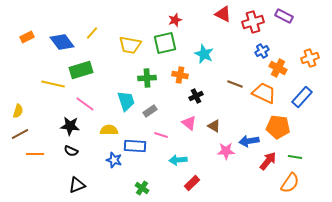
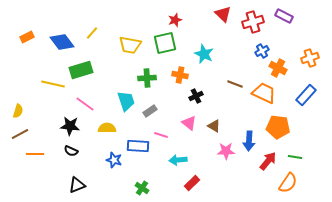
red triangle at (223, 14): rotated 18 degrees clockwise
blue rectangle at (302, 97): moved 4 px right, 2 px up
yellow semicircle at (109, 130): moved 2 px left, 2 px up
blue arrow at (249, 141): rotated 78 degrees counterclockwise
blue rectangle at (135, 146): moved 3 px right
orange semicircle at (290, 183): moved 2 px left
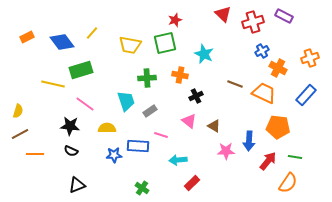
pink triangle at (189, 123): moved 2 px up
blue star at (114, 160): moved 5 px up; rotated 21 degrees counterclockwise
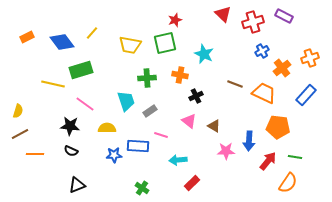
orange cross at (278, 68): moved 4 px right; rotated 24 degrees clockwise
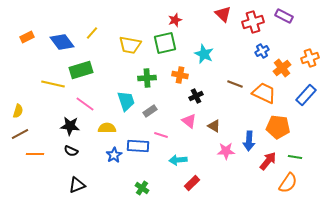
blue star at (114, 155): rotated 28 degrees counterclockwise
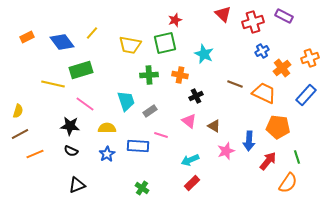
green cross at (147, 78): moved 2 px right, 3 px up
pink star at (226, 151): rotated 18 degrees counterclockwise
orange line at (35, 154): rotated 24 degrees counterclockwise
blue star at (114, 155): moved 7 px left, 1 px up
green line at (295, 157): moved 2 px right; rotated 64 degrees clockwise
cyan arrow at (178, 160): moved 12 px right; rotated 18 degrees counterclockwise
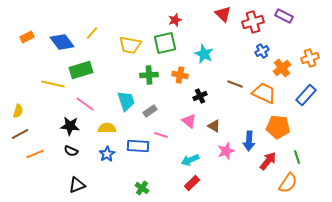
black cross at (196, 96): moved 4 px right
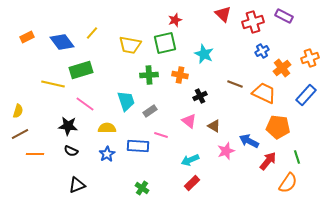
black star at (70, 126): moved 2 px left
blue arrow at (249, 141): rotated 114 degrees clockwise
orange line at (35, 154): rotated 24 degrees clockwise
